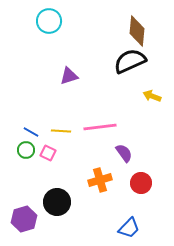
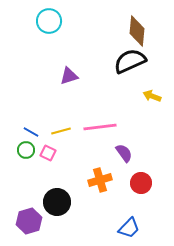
yellow line: rotated 18 degrees counterclockwise
purple hexagon: moved 5 px right, 2 px down
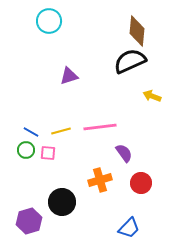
pink square: rotated 21 degrees counterclockwise
black circle: moved 5 px right
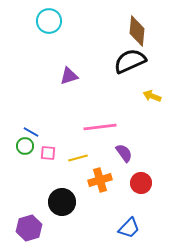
yellow line: moved 17 px right, 27 px down
green circle: moved 1 px left, 4 px up
purple hexagon: moved 7 px down
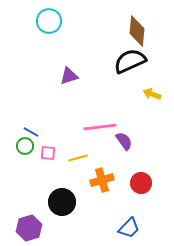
yellow arrow: moved 2 px up
purple semicircle: moved 12 px up
orange cross: moved 2 px right
